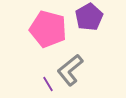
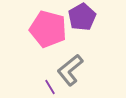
purple pentagon: moved 7 px left
purple line: moved 2 px right, 3 px down
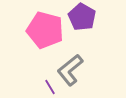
purple pentagon: rotated 12 degrees counterclockwise
pink pentagon: moved 3 px left, 1 px down
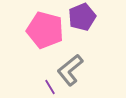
purple pentagon: rotated 20 degrees clockwise
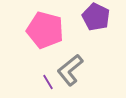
purple pentagon: moved 14 px right; rotated 24 degrees counterclockwise
purple line: moved 2 px left, 5 px up
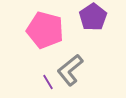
purple pentagon: moved 3 px left; rotated 12 degrees clockwise
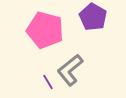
purple pentagon: rotated 8 degrees counterclockwise
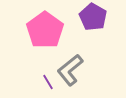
pink pentagon: rotated 21 degrees clockwise
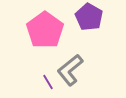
purple pentagon: moved 4 px left
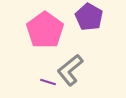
purple line: rotated 42 degrees counterclockwise
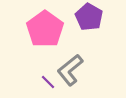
pink pentagon: moved 1 px up
purple line: rotated 28 degrees clockwise
